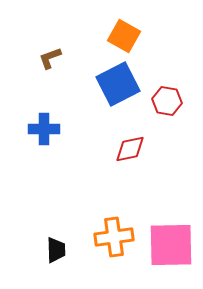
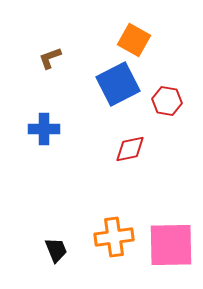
orange square: moved 10 px right, 4 px down
black trapezoid: rotated 20 degrees counterclockwise
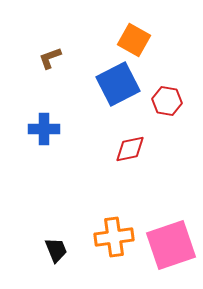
pink square: rotated 18 degrees counterclockwise
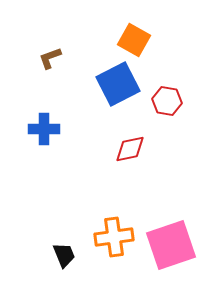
black trapezoid: moved 8 px right, 5 px down
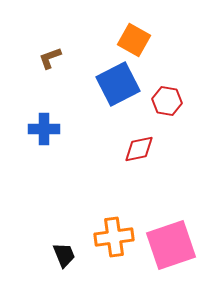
red diamond: moved 9 px right
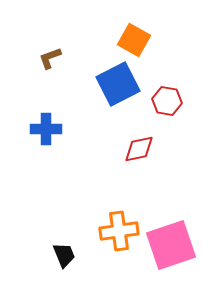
blue cross: moved 2 px right
orange cross: moved 5 px right, 6 px up
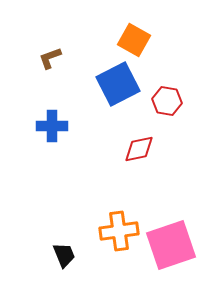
blue cross: moved 6 px right, 3 px up
